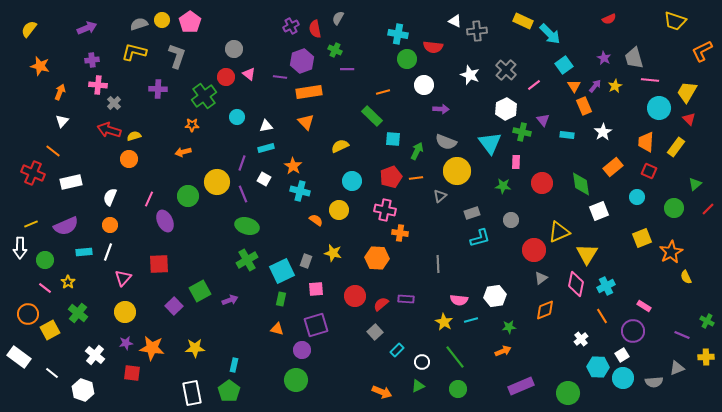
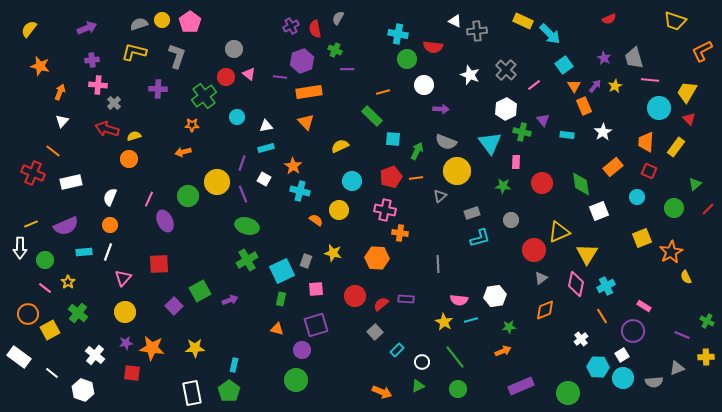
red arrow at (109, 130): moved 2 px left, 1 px up
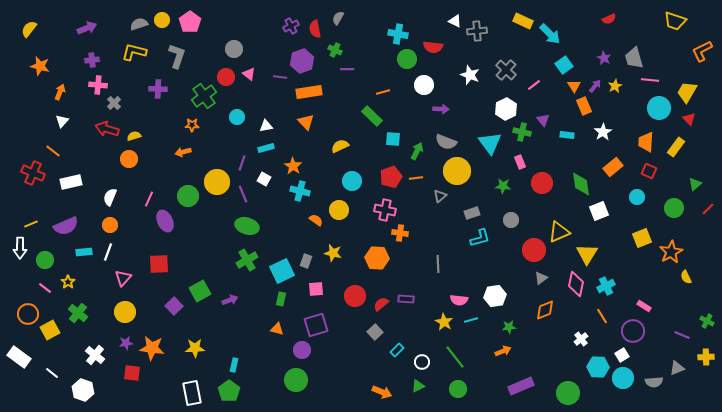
pink rectangle at (516, 162): moved 4 px right; rotated 24 degrees counterclockwise
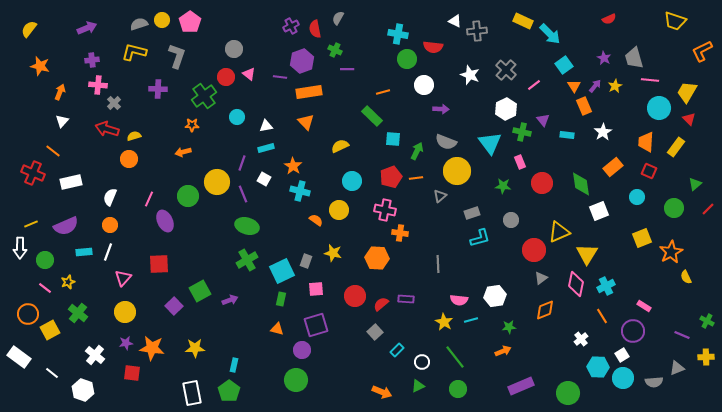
yellow star at (68, 282): rotated 16 degrees clockwise
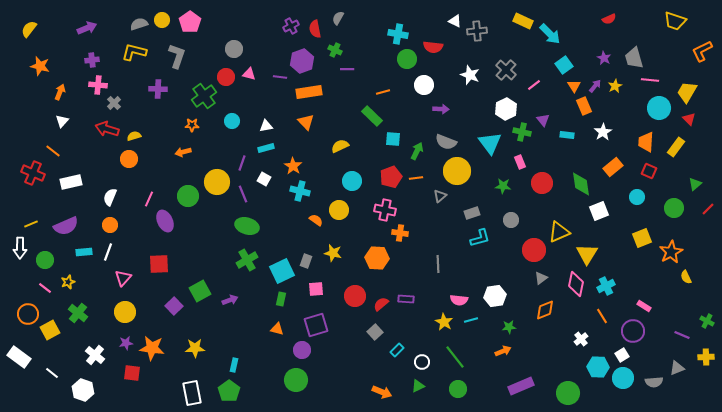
pink triangle at (249, 74): rotated 24 degrees counterclockwise
cyan circle at (237, 117): moved 5 px left, 4 px down
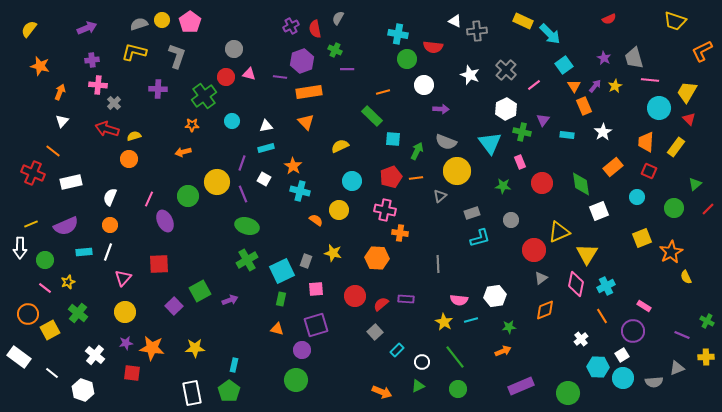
purple triangle at (543, 120): rotated 16 degrees clockwise
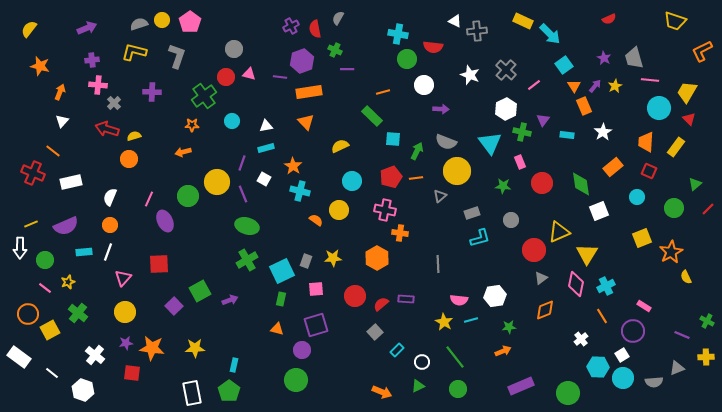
purple cross at (158, 89): moved 6 px left, 3 px down
yellow star at (333, 253): moved 5 px down; rotated 18 degrees counterclockwise
orange hexagon at (377, 258): rotated 25 degrees clockwise
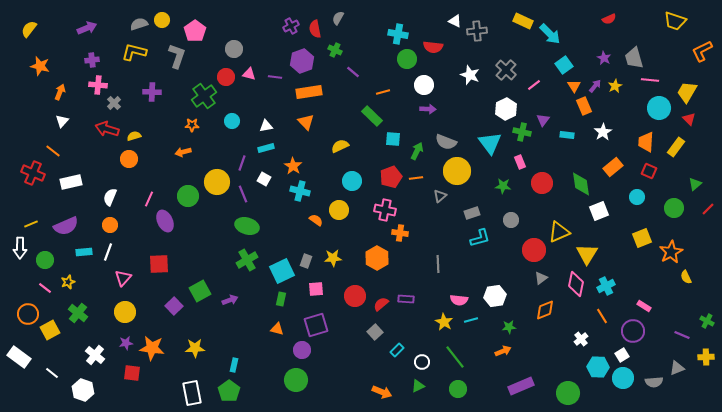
pink pentagon at (190, 22): moved 5 px right, 9 px down
purple line at (347, 69): moved 6 px right, 3 px down; rotated 40 degrees clockwise
purple line at (280, 77): moved 5 px left
purple arrow at (441, 109): moved 13 px left
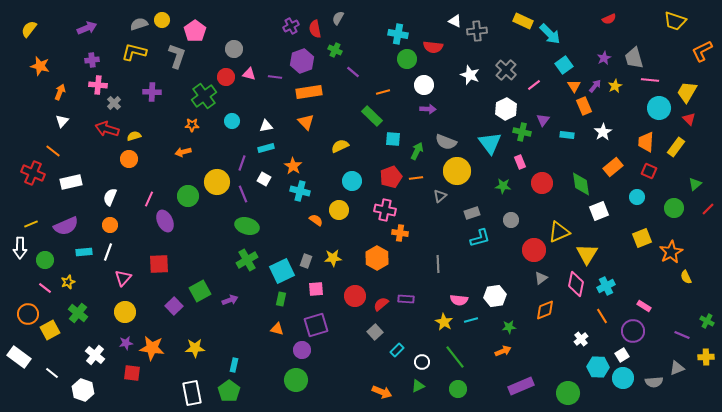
purple star at (604, 58): rotated 16 degrees clockwise
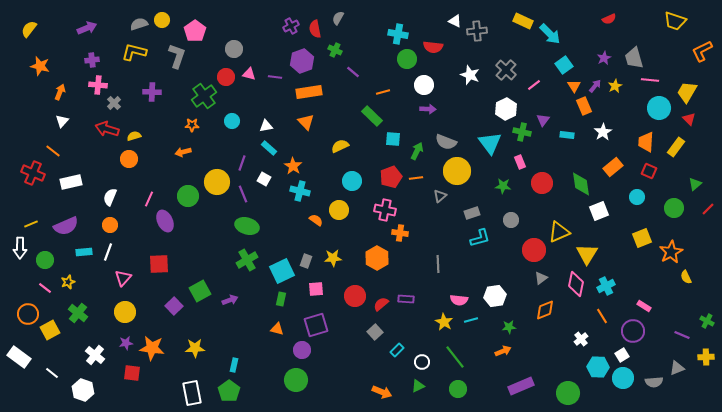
cyan rectangle at (266, 148): moved 3 px right; rotated 56 degrees clockwise
